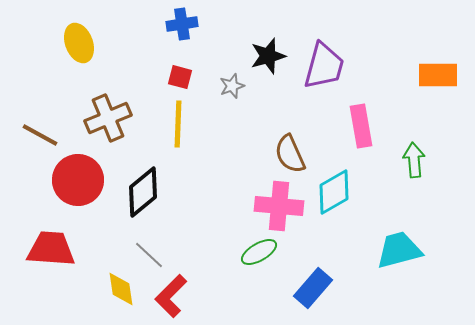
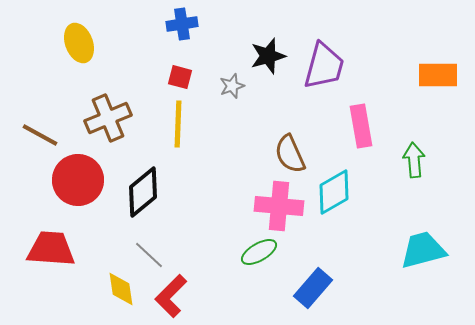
cyan trapezoid: moved 24 px right
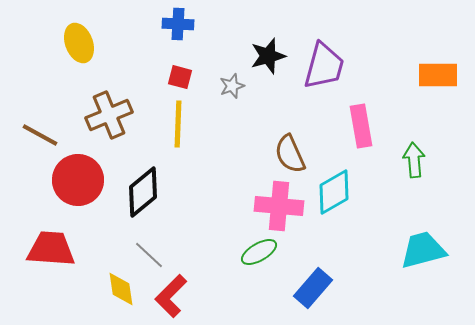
blue cross: moved 4 px left; rotated 12 degrees clockwise
brown cross: moved 1 px right, 3 px up
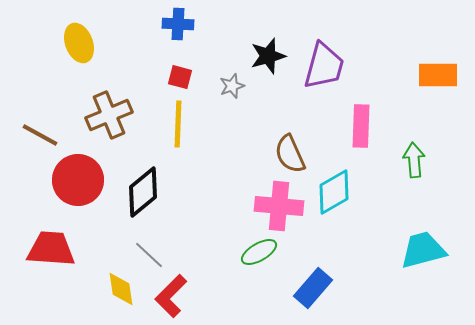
pink rectangle: rotated 12 degrees clockwise
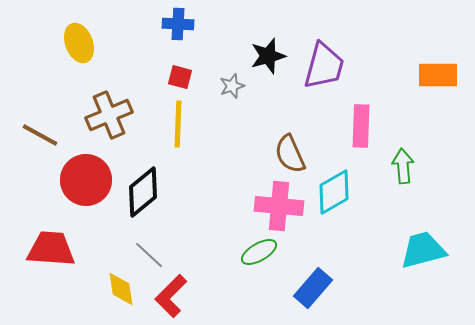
green arrow: moved 11 px left, 6 px down
red circle: moved 8 px right
